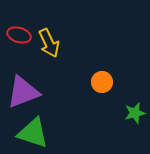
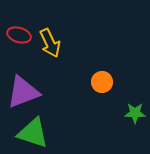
yellow arrow: moved 1 px right
green star: rotated 15 degrees clockwise
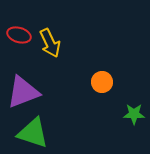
green star: moved 1 px left, 1 px down
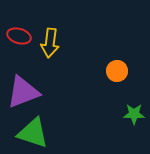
red ellipse: moved 1 px down
yellow arrow: rotated 32 degrees clockwise
orange circle: moved 15 px right, 11 px up
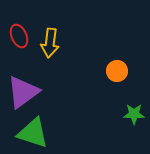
red ellipse: rotated 50 degrees clockwise
purple triangle: rotated 15 degrees counterclockwise
